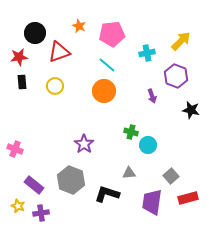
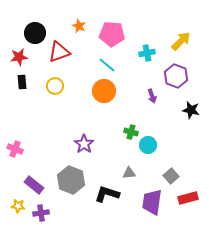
pink pentagon: rotated 10 degrees clockwise
yellow star: rotated 16 degrees counterclockwise
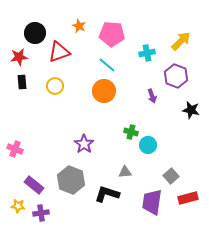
gray triangle: moved 4 px left, 1 px up
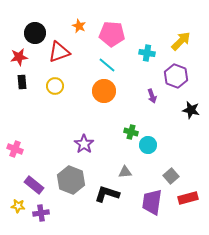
cyan cross: rotated 21 degrees clockwise
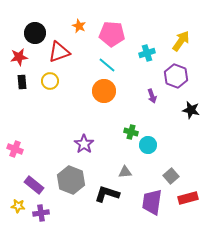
yellow arrow: rotated 10 degrees counterclockwise
cyan cross: rotated 28 degrees counterclockwise
yellow circle: moved 5 px left, 5 px up
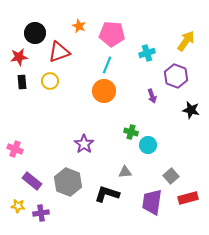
yellow arrow: moved 5 px right
cyan line: rotated 72 degrees clockwise
gray hexagon: moved 3 px left, 2 px down
purple rectangle: moved 2 px left, 4 px up
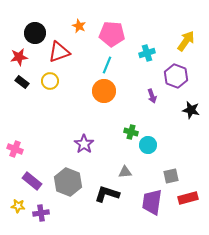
black rectangle: rotated 48 degrees counterclockwise
gray square: rotated 28 degrees clockwise
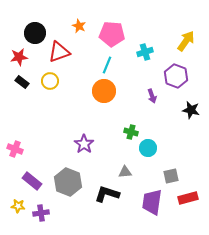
cyan cross: moved 2 px left, 1 px up
cyan circle: moved 3 px down
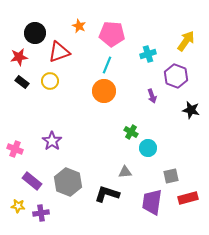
cyan cross: moved 3 px right, 2 px down
green cross: rotated 16 degrees clockwise
purple star: moved 32 px left, 3 px up
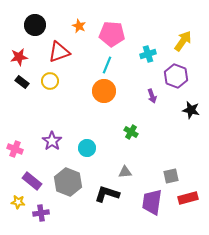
black circle: moved 8 px up
yellow arrow: moved 3 px left
cyan circle: moved 61 px left
yellow star: moved 4 px up
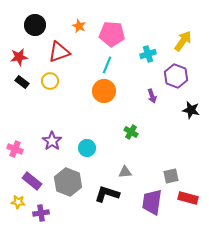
red rectangle: rotated 30 degrees clockwise
